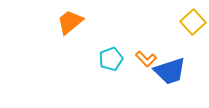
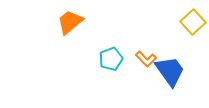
blue trapezoid: rotated 108 degrees counterclockwise
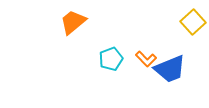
orange trapezoid: moved 3 px right
blue trapezoid: moved 2 px up; rotated 104 degrees clockwise
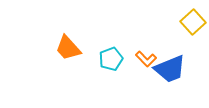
orange trapezoid: moved 5 px left, 26 px down; rotated 92 degrees counterclockwise
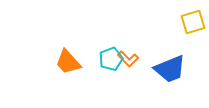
yellow square: rotated 25 degrees clockwise
orange trapezoid: moved 14 px down
orange L-shape: moved 18 px left
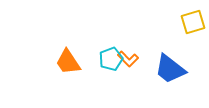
orange trapezoid: rotated 8 degrees clockwise
blue trapezoid: rotated 60 degrees clockwise
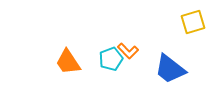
orange L-shape: moved 8 px up
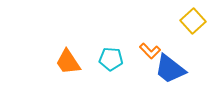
yellow square: moved 1 px up; rotated 25 degrees counterclockwise
orange L-shape: moved 22 px right
cyan pentagon: rotated 25 degrees clockwise
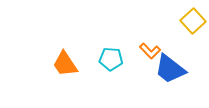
orange trapezoid: moved 3 px left, 2 px down
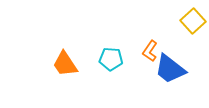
orange L-shape: rotated 80 degrees clockwise
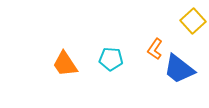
orange L-shape: moved 5 px right, 2 px up
blue trapezoid: moved 9 px right
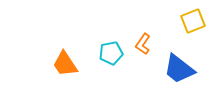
yellow square: rotated 20 degrees clockwise
orange L-shape: moved 12 px left, 5 px up
cyan pentagon: moved 6 px up; rotated 15 degrees counterclockwise
